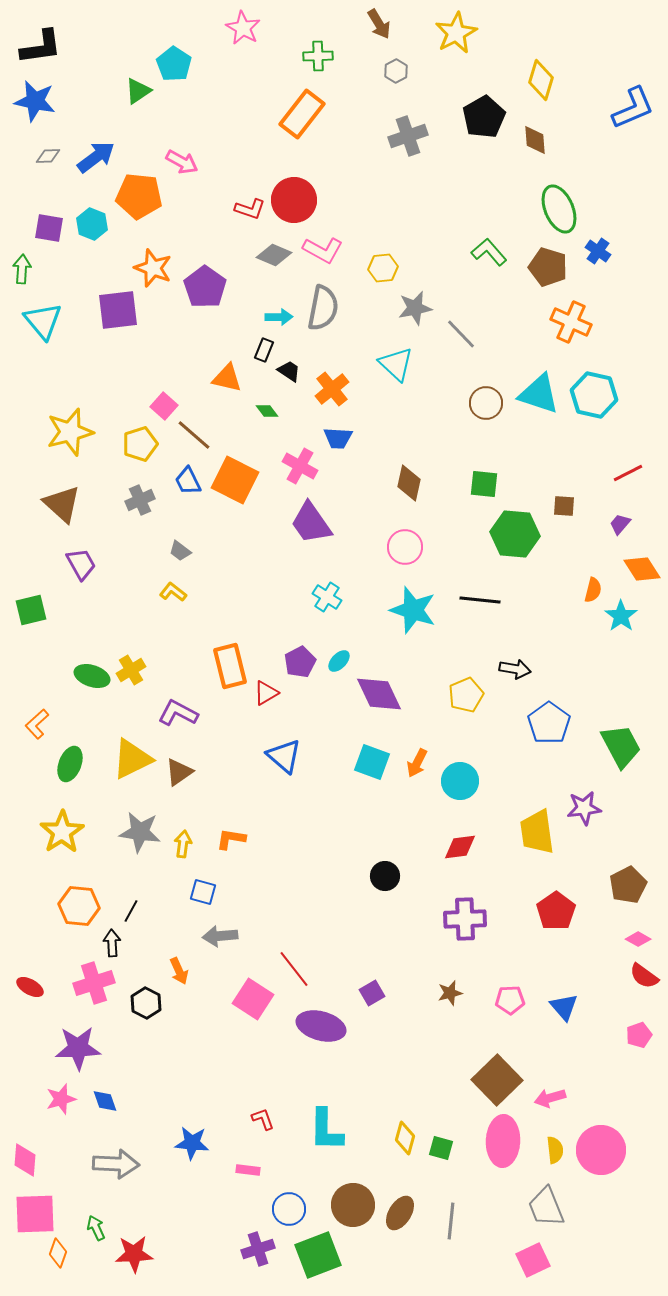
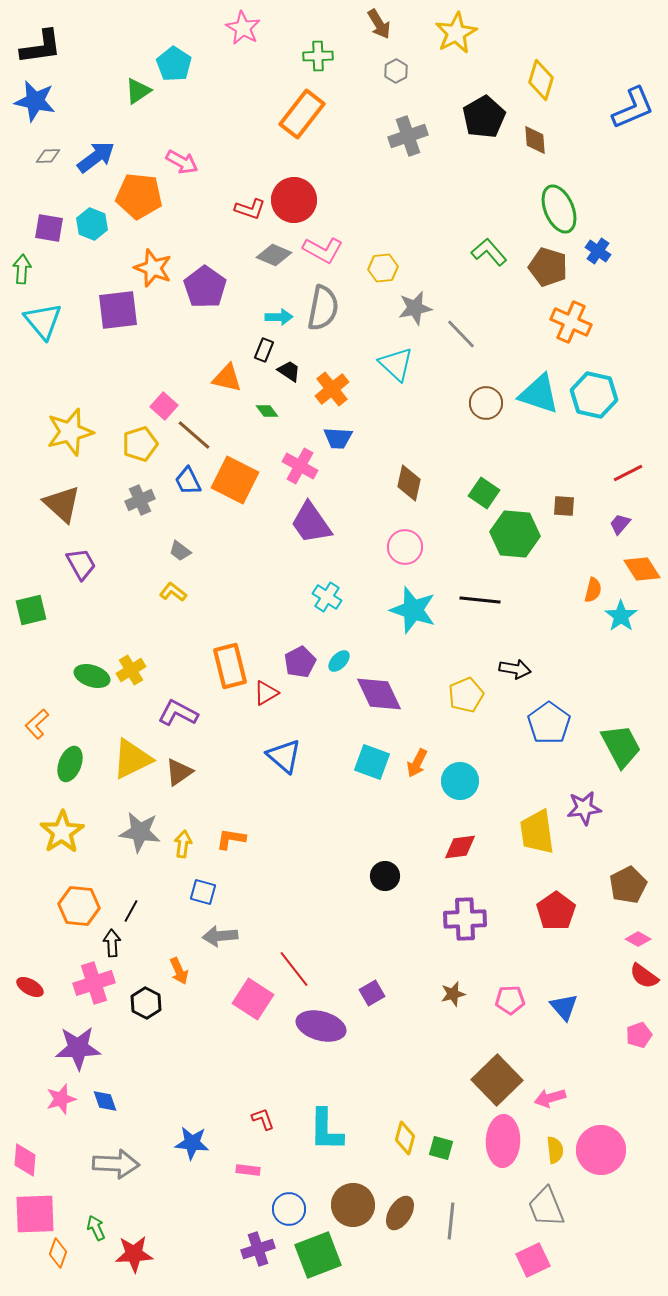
green square at (484, 484): moved 9 px down; rotated 28 degrees clockwise
brown star at (450, 993): moved 3 px right, 1 px down
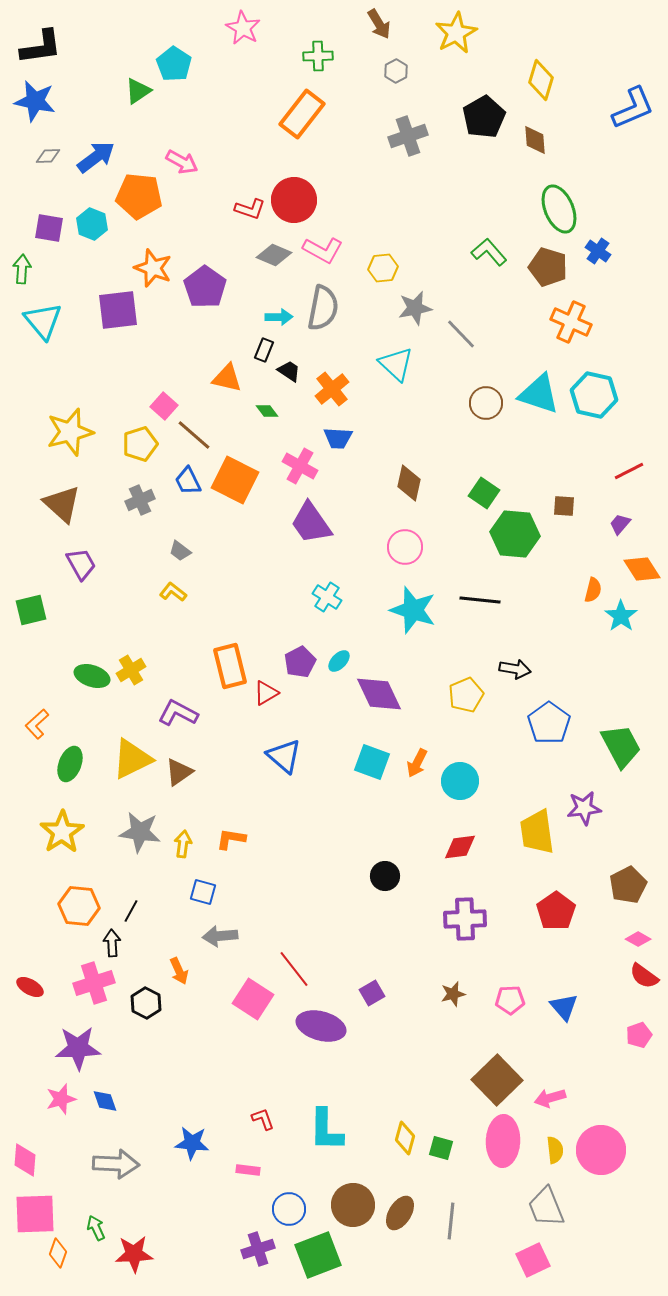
red line at (628, 473): moved 1 px right, 2 px up
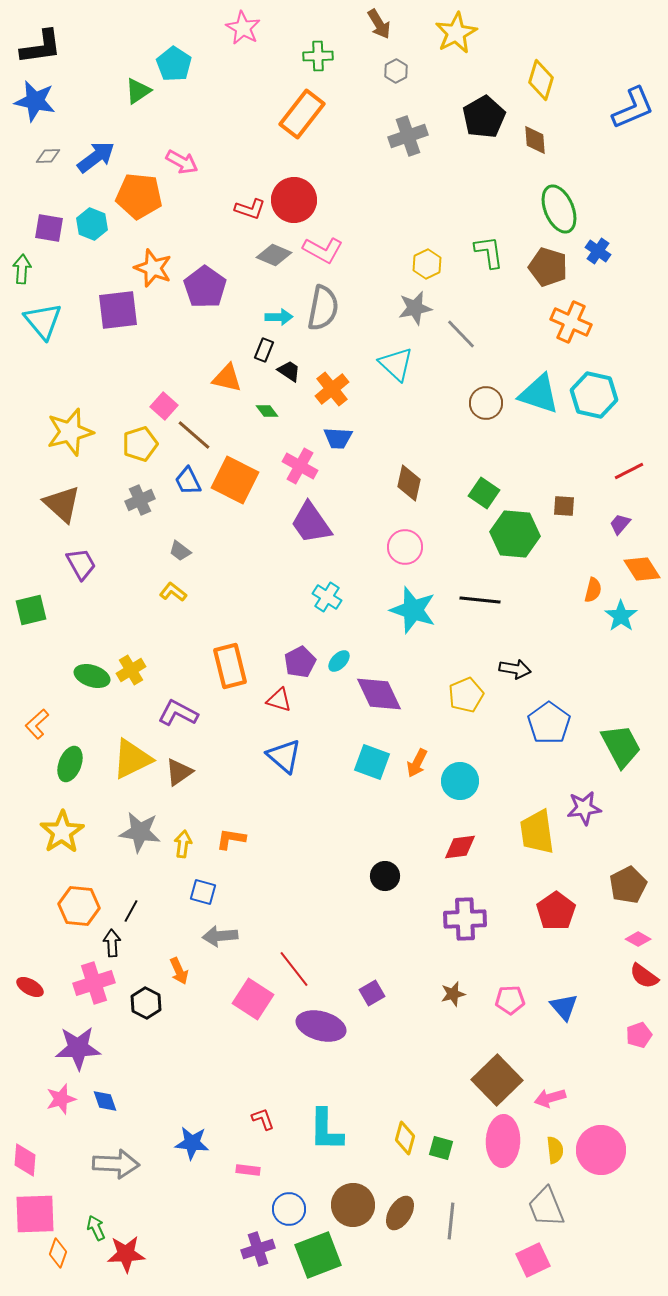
green L-shape at (489, 252): rotated 33 degrees clockwise
yellow hexagon at (383, 268): moved 44 px right, 4 px up; rotated 20 degrees counterclockwise
red triangle at (266, 693): moved 13 px right, 7 px down; rotated 48 degrees clockwise
red star at (134, 1254): moved 8 px left
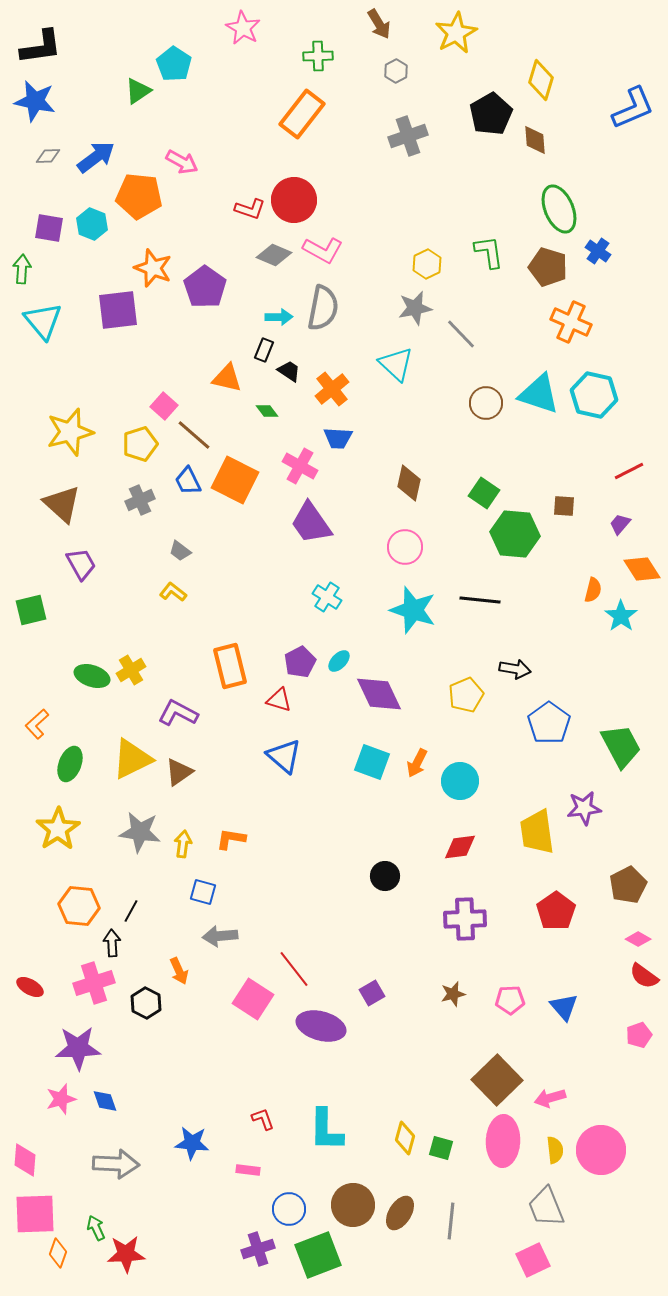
black pentagon at (484, 117): moved 7 px right, 3 px up
yellow star at (62, 832): moved 4 px left, 3 px up
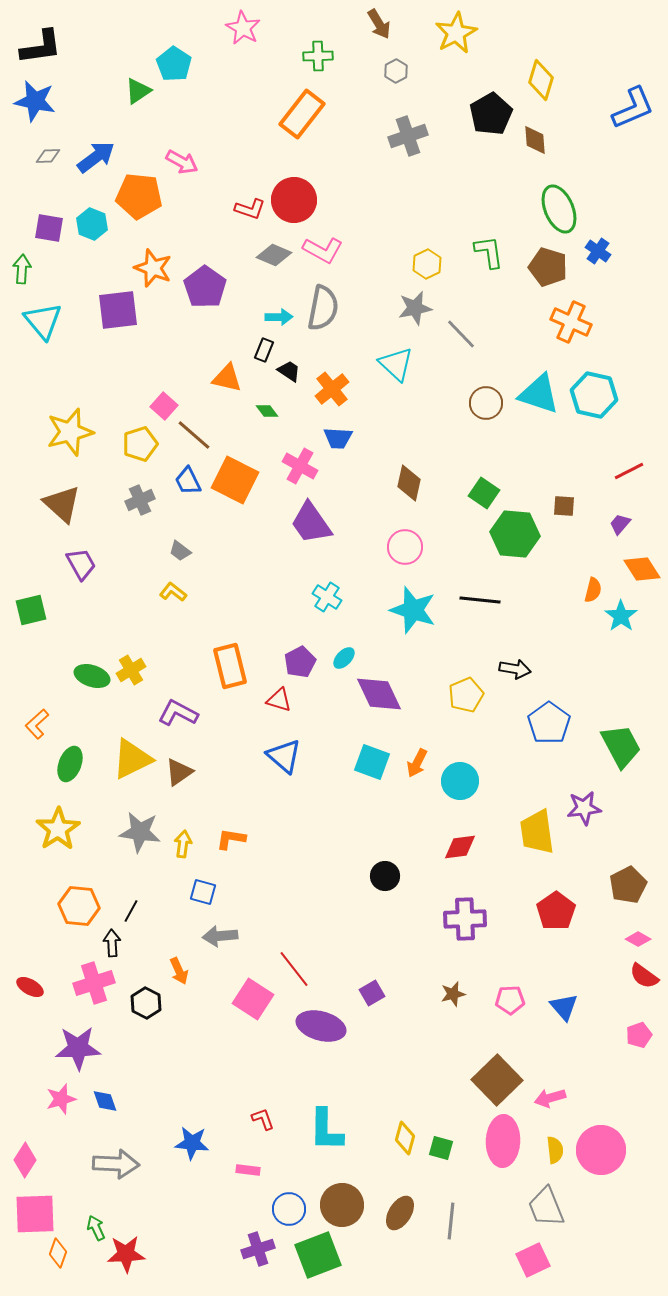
cyan ellipse at (339, 661): moved 5 px right, 3 px up
pink diamond at (25, 1160): rotated 28 degrees clockwise
brown circle at (353, 1205): moved 11 px left
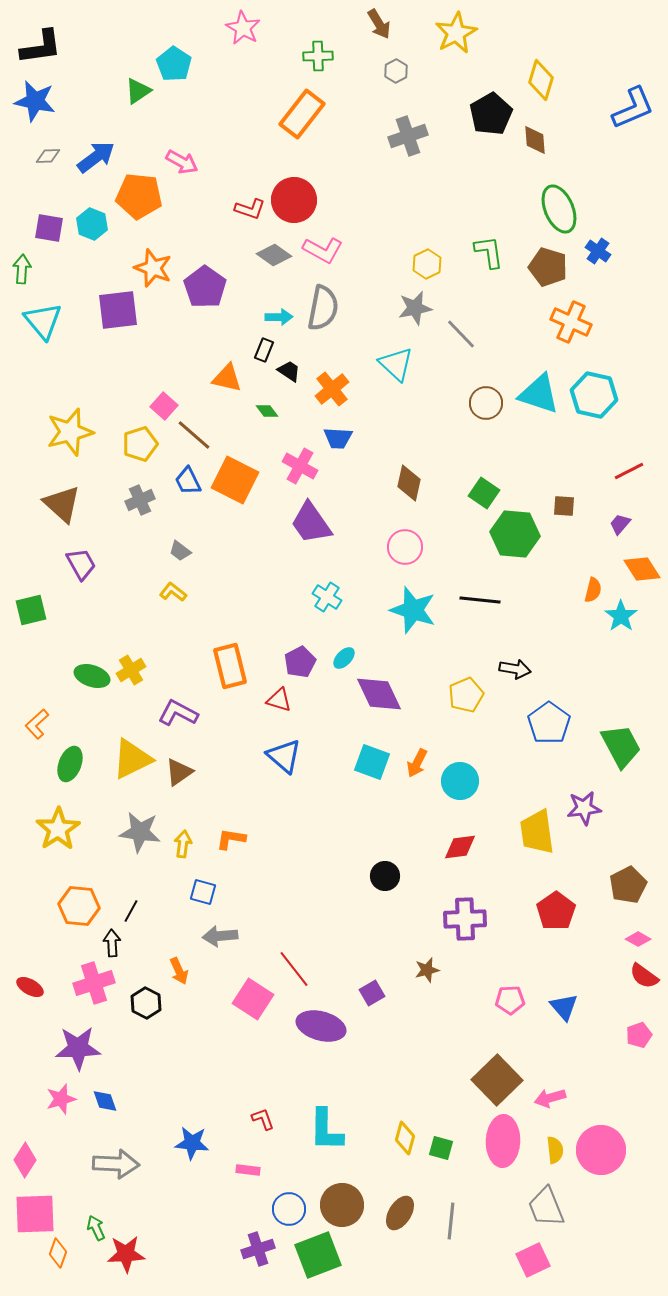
gray diamond at (274, 255): rotated 12 degrees clockwise
brown star at (453, 994): moved 26 px left, 24 px up
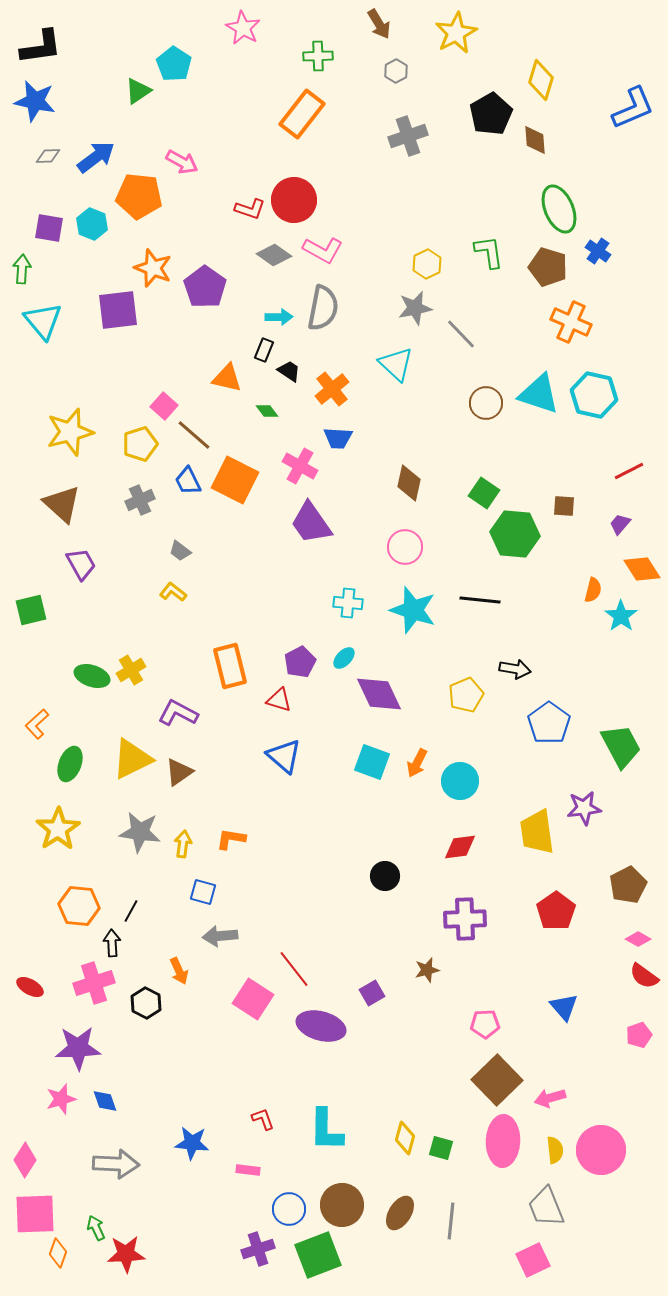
cyan cross at (327, 597): moved 21 px right, 6 px down; rotated 28 degrees counterclockwise
pink pentagon at (510, 1000): moved 25 px left, 24 px down
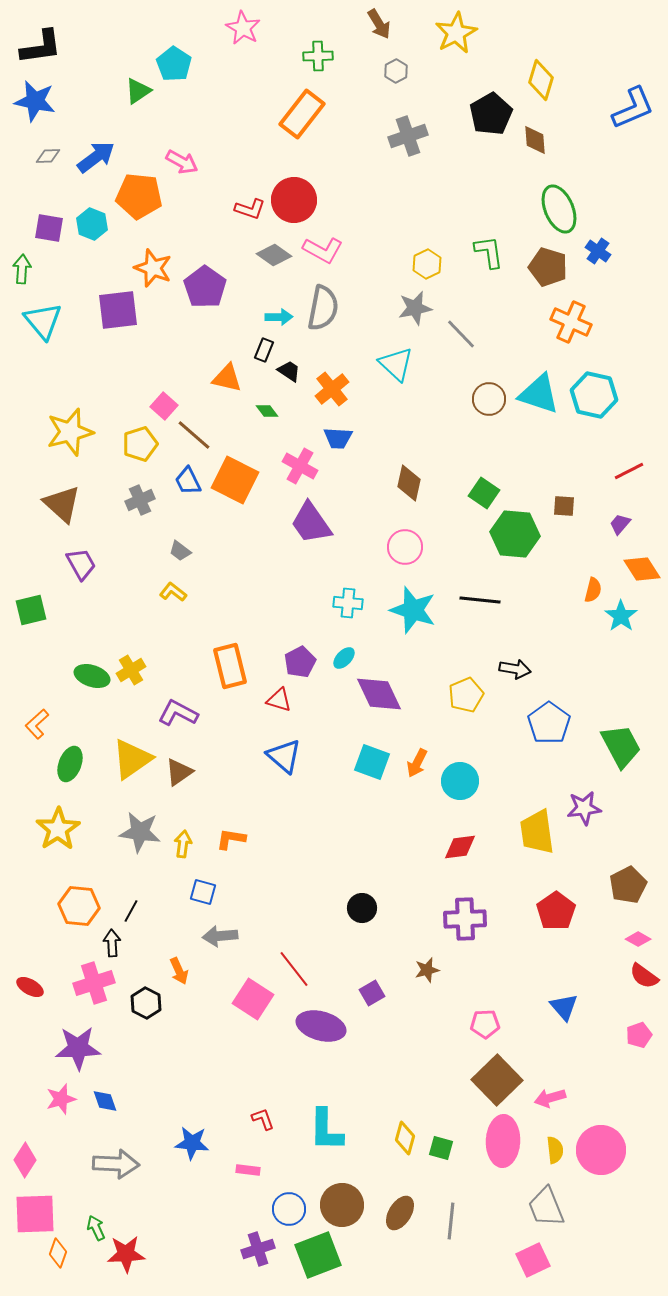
brown circle at (486, 403): moved 3 px right, 4 px up
yellow triangle at (132, 759): rotated 9 degrees counterclockwise
black circle at (385, 876): moved 23 px left, 32 px down
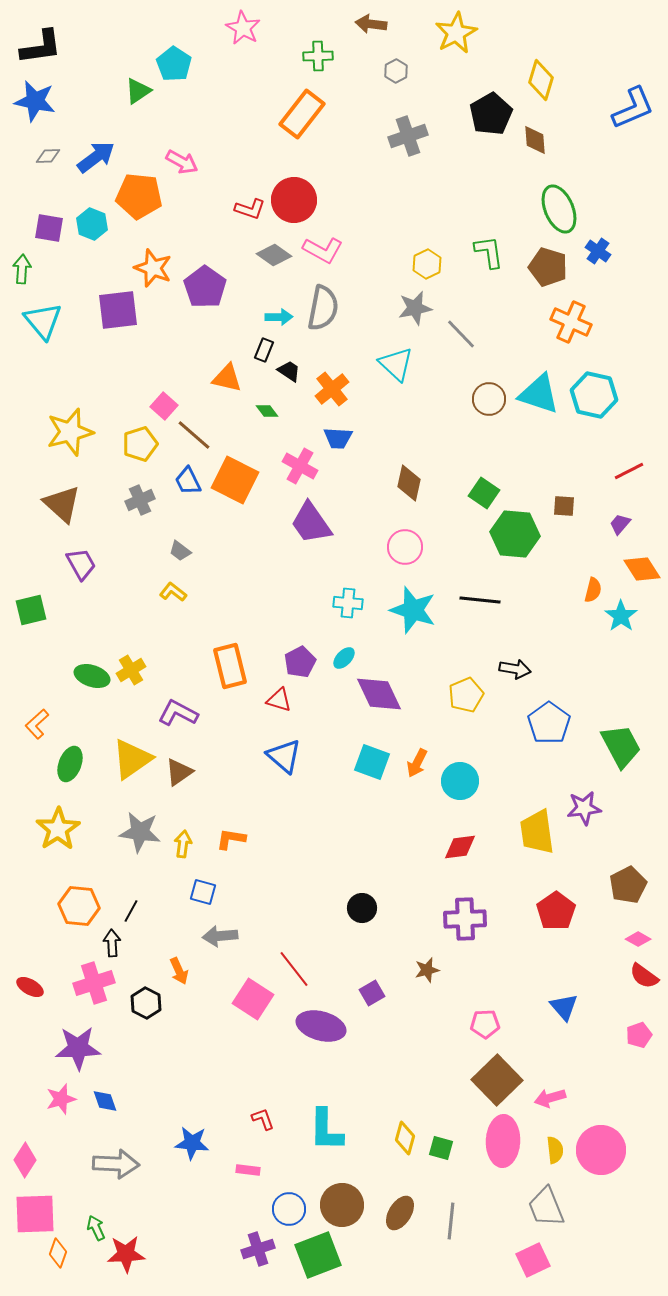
brown arrow at (379, 24): moved 8 px left; rotated 128 degrees clockwise
